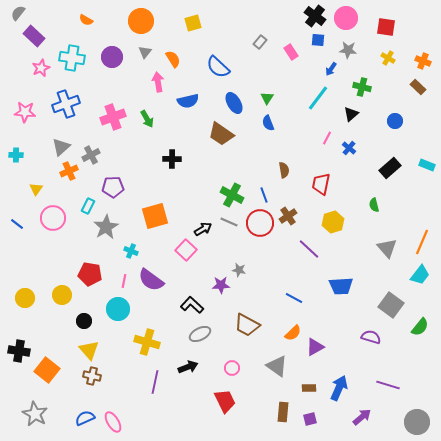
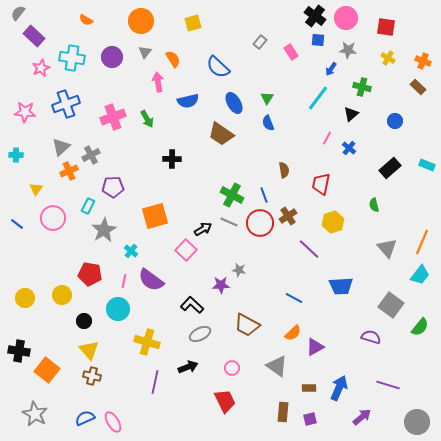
gray star at (106, 227): moved 2 px left, 3 px down
cyan cross at (131, 251): rotated 16 degrees clockwise
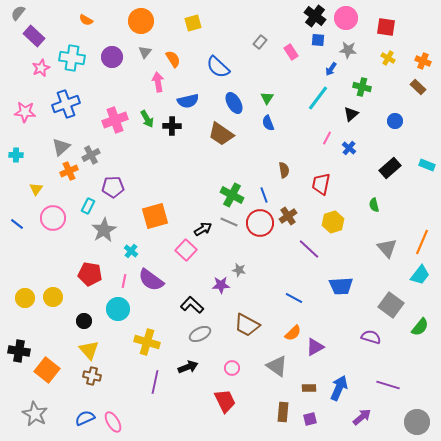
pink cross at (113, 117): moved 2 px right, 3 px down
black cross at (172, 159): moved 33 px up
yellow circle at (62, 295): moved 9 px left, 2 px down
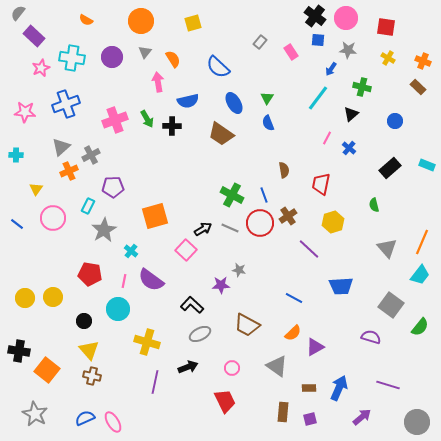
gray line at (229, 222): moved 1 px right, 6 px down
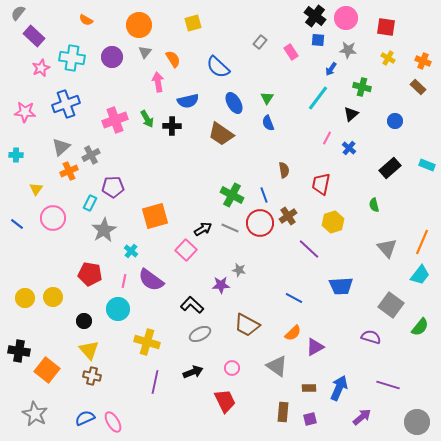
orange circle at (141, 21): moved 2 px left, 4 px down
cyan rectangle at (88, 206): moved 2 px right, 3 px up
black arrow at (188, 367): moved 5 px right, 5 px down
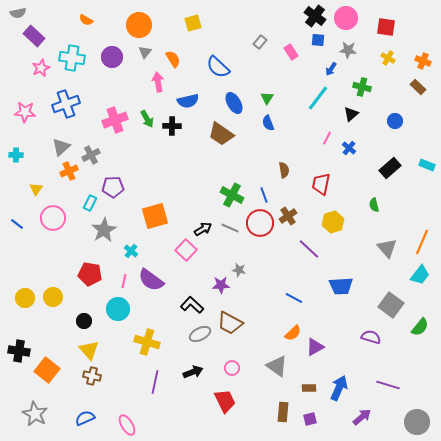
gray semicircle at (18, 13): rotated 140 degrees counterclockwise
brown trapezoid at (247, 325): moved 17 px left, 2 px up
pink ellipse at (113, 422): moved 14 px right, 3 px down
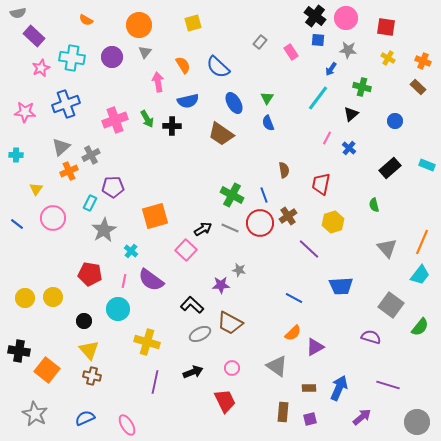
orange semicircle at (173, 59): moved 10 px right, 6 px down
